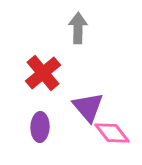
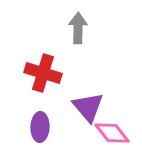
red cross: rotated 33 degrees counterclockwise
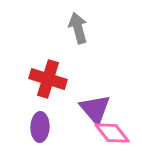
gray arrow: rotated 16 degrees counterclockwise
red cross: moved 5 px right, 6 px down
purple triangle: moved 7 px right, 2 px down
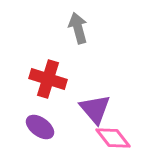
purple ellipse: rotated 56 degrees counterclockwise
pink diamond: moved 1 px right, 5 px down
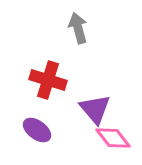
red cross: moved 1 px down
purple ellipse: moved 3 px left, 3 px down
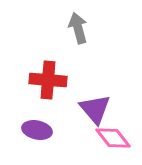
red cross: rotated 12 degrees counterclockwise
purple ellipse: rotated 24 degrees counterclockwise
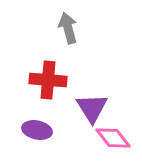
gray arrow: moved 10 px left
purple triangle: moved 3 px left, 1 px up; rotated 8 degrees clockwise
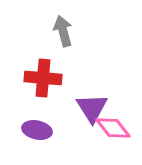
gray arrow: moved 5 px left, 3 px down
red cross: moved 5 px left, 2 px up
pink diamond: moved 10 px up
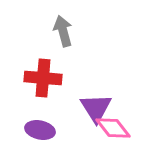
purple triangle: moved 4 px right
purple ellipse: moved 3 px right
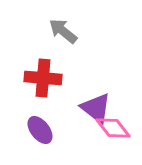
gray arrow: rotated 36 degrees counterclockwise
purple triangle: rotated 20 degrees counterclockwise
purple ellipse: rotated 40 degrees clockwise
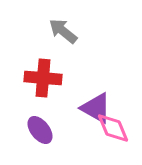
purple triangle: rotated 8 degrees counterclockwise
pink diamond: rotated 15 degrees clockwise
